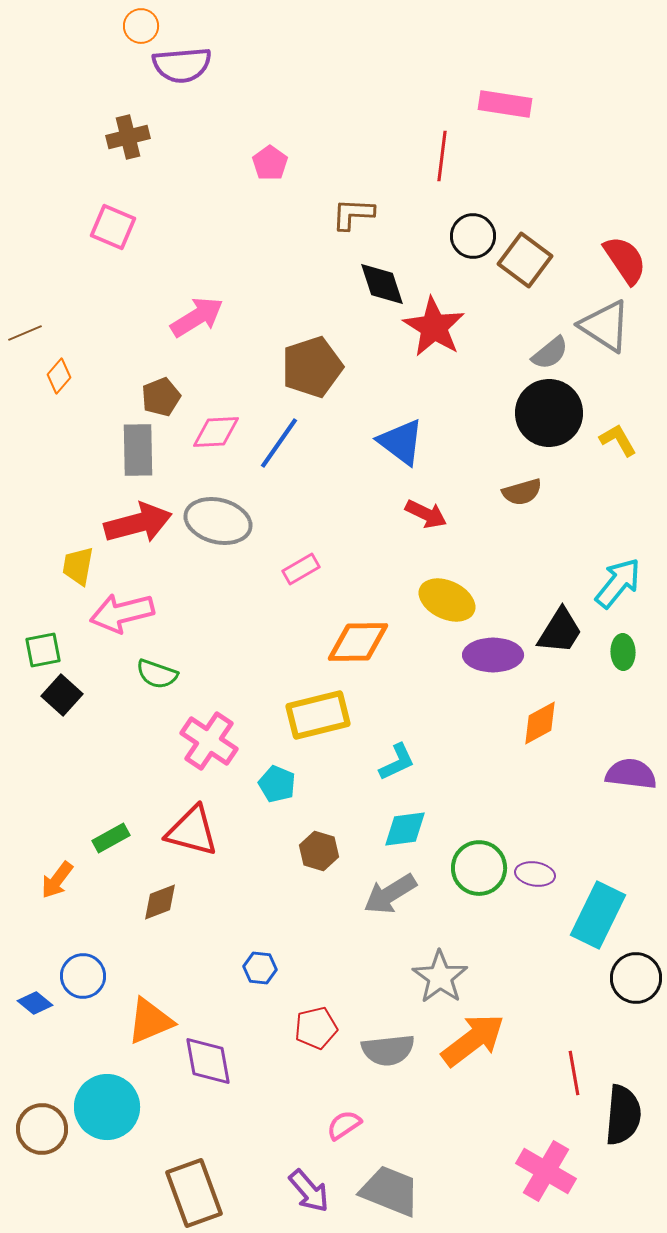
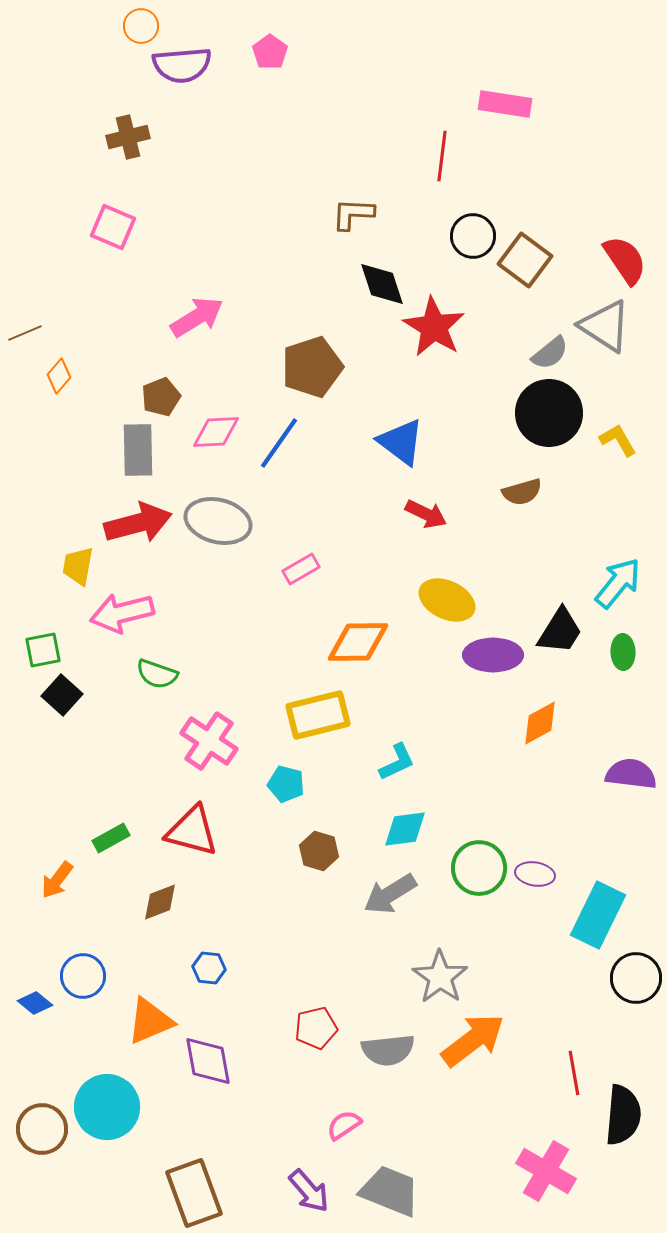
pink pentagon at (270, 163): moved 111 px up
cyan pentagon at (277, 784): moved 9 px right; rotated 9 degrees counterclockwise
blue hexagon at (260, 968): moved 51 px left
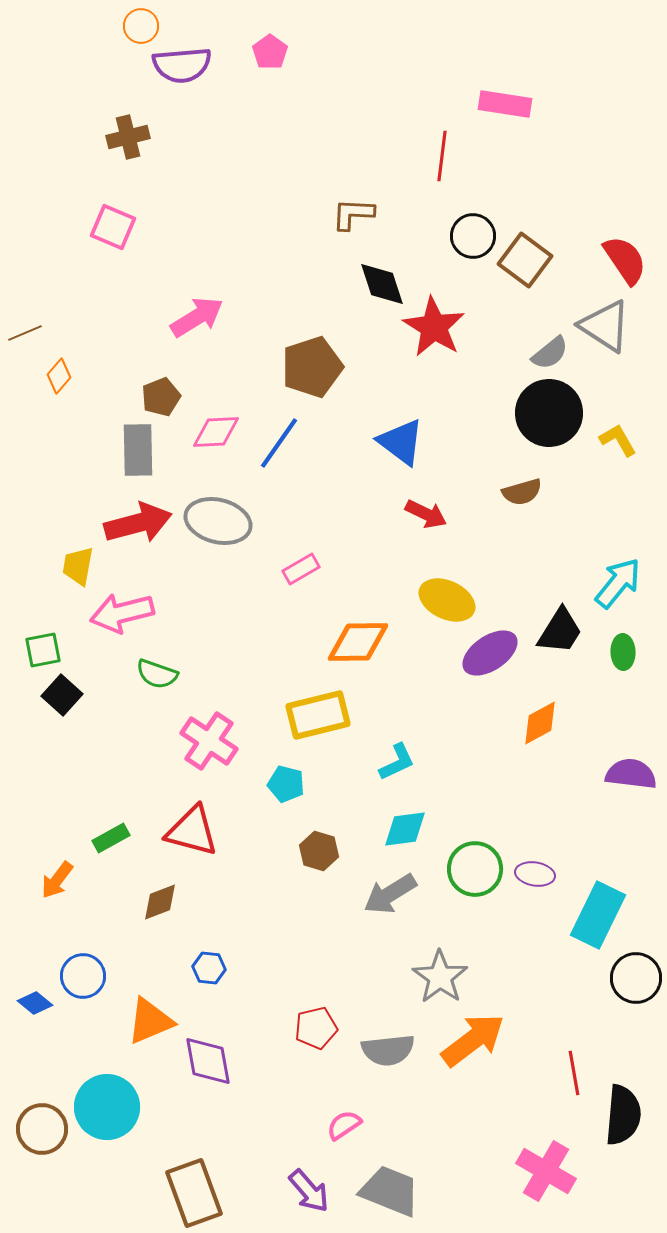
purple ellipse at (493, 655): moved 3 px left, 2 px up; rotated 34 degrees counterclockwise
green circle at (479, 868): moved 4 px left, 1 px down
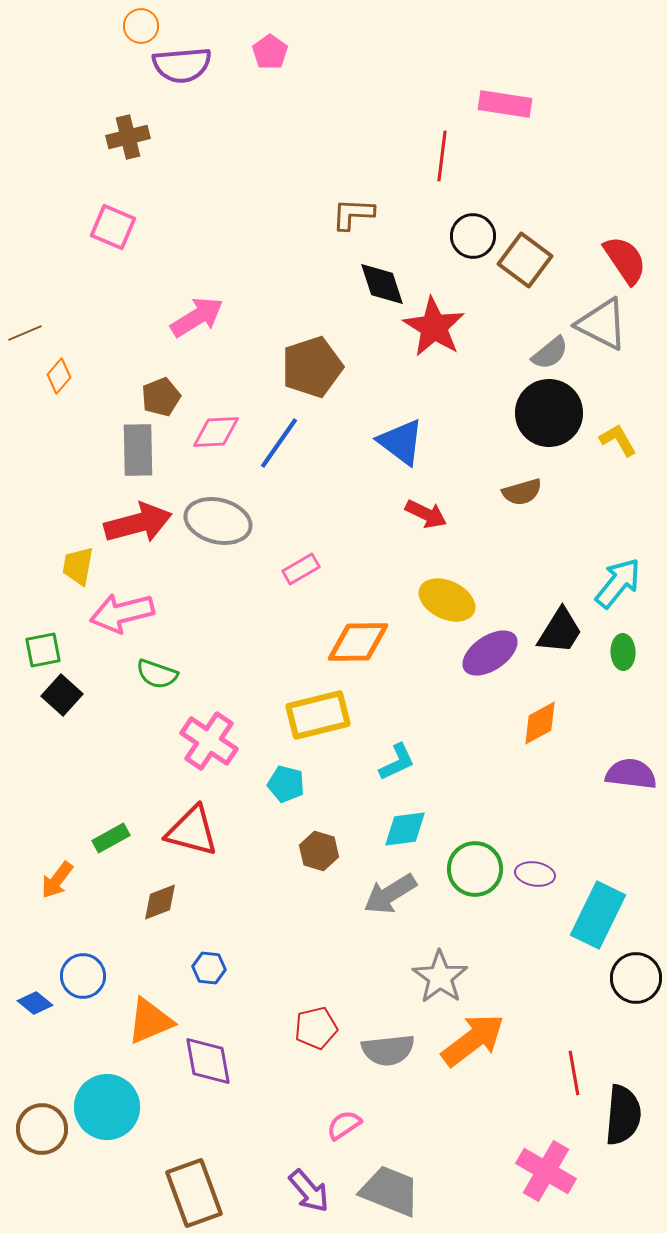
gray triangle at (605, 326): moved 3 px left, 2 px up; rotated 6 degrees counterclockwise
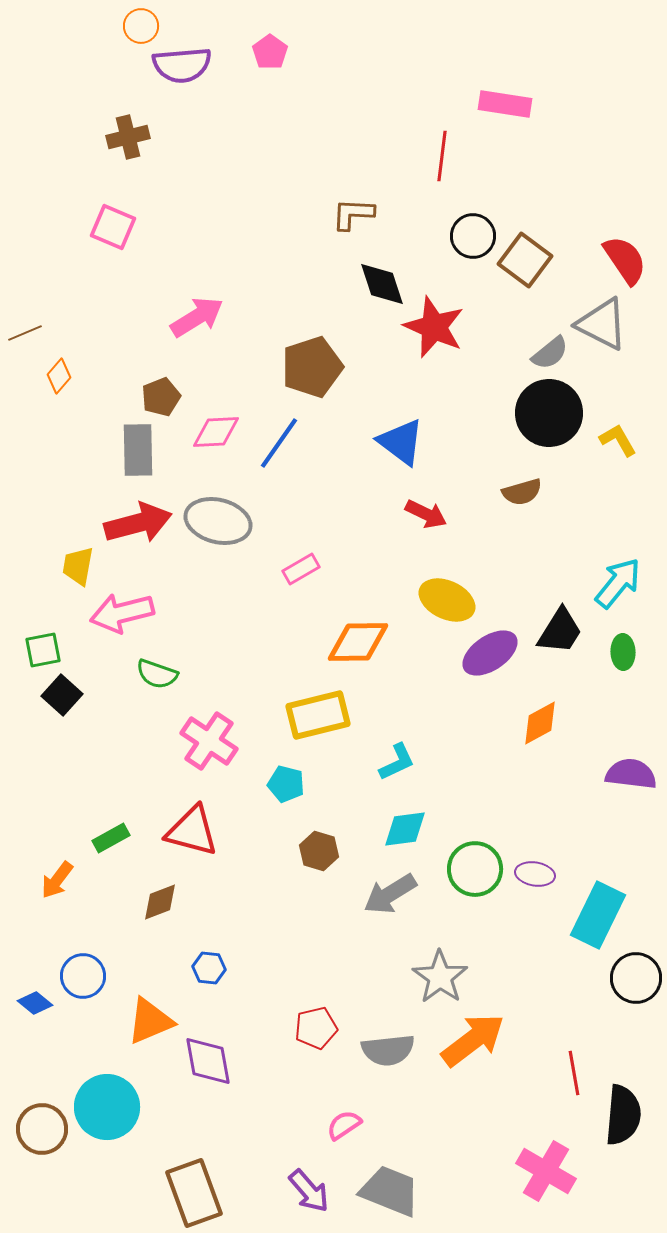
red star at (434, 327): rotated 8 degrees counterclockwise
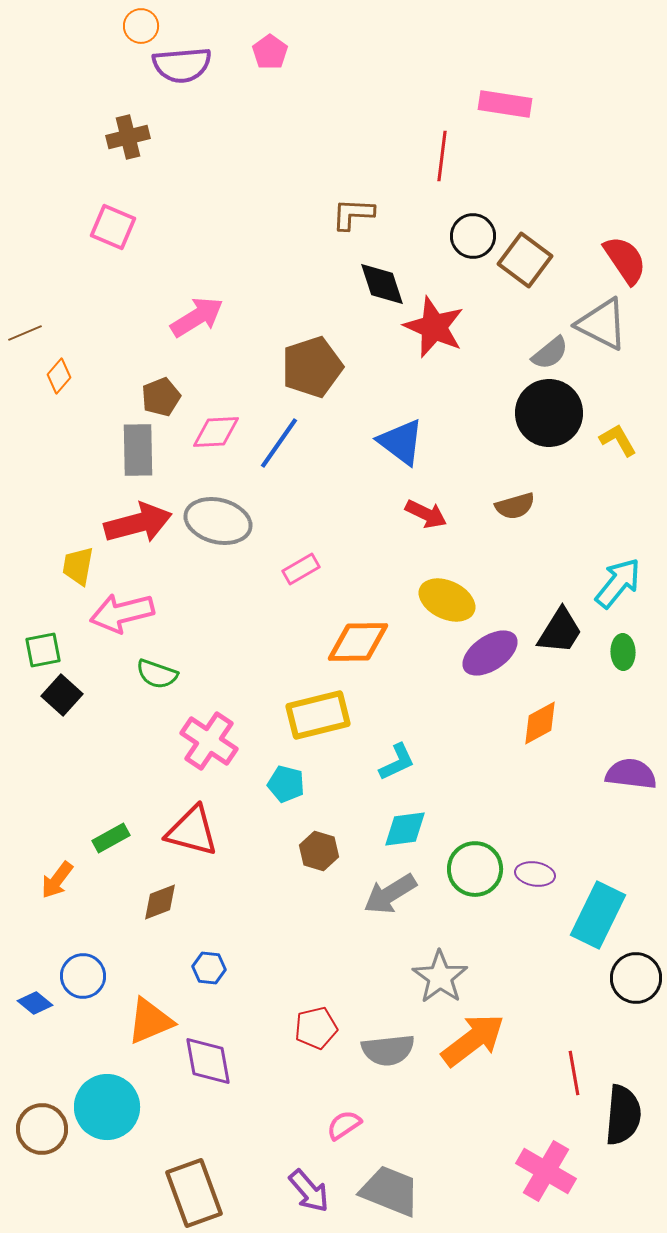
brown semicircle at (522, 492): moved 7 px left, 14 px down
